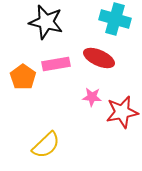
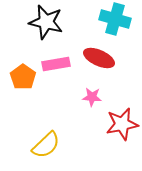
red star: moved 12 px down
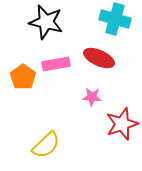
red star: rotated 8 degrees counterclockwise
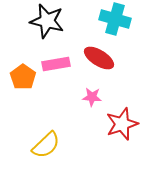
black star: moved 1 px right, 1 px up
red ellipse: rotated 8 degrees clockwise
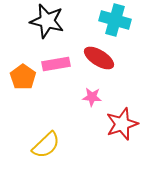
cyan cross: moved 1 px down
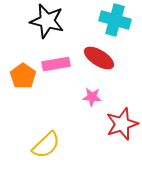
orange pentagon: moved 1 px up
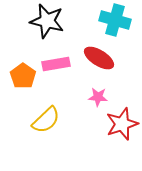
pink star: moved 6 px right
yellow semicircle: moved 25 px up
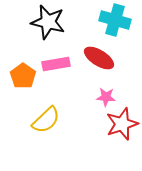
black star: moved 1 px right, 1 px down
pink star: moved 8 px right
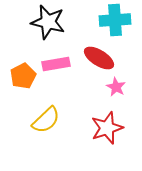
cyan cross: rotated 20 degrees counterclockwise
orange pentagon: rotated 10 degrees clockwise
pink star: moved 10 px right, 10 px up; rotated 24 degrees clockwise
red star: moved 15 px left, 4 px down
